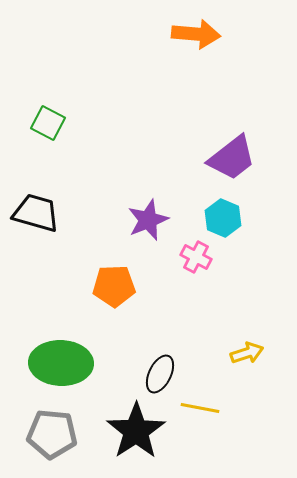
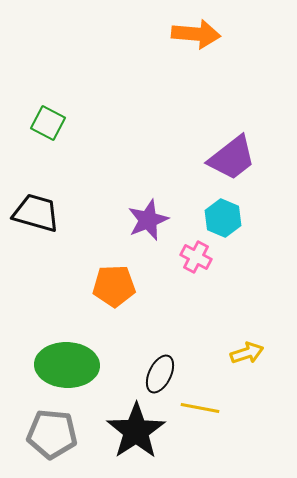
green ellipse: moved 6 px right, 2 px down
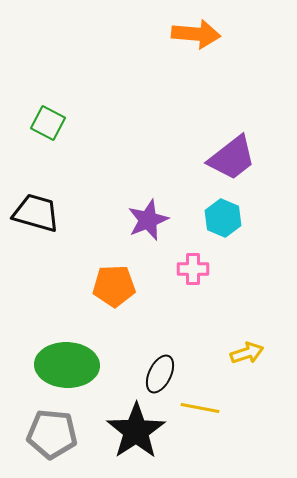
pink cross: moved 3 px left, 12 px down; rotated 28 degrees counterclockwise
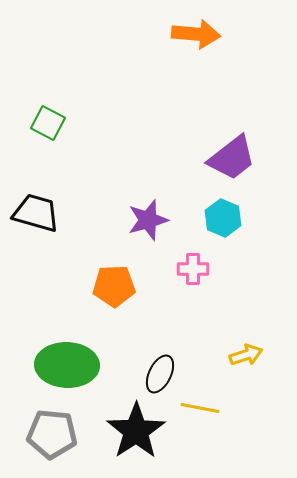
purple star: rotated 6 degrees clockwise
yellow arrow: moved 1 px left, 2 px down
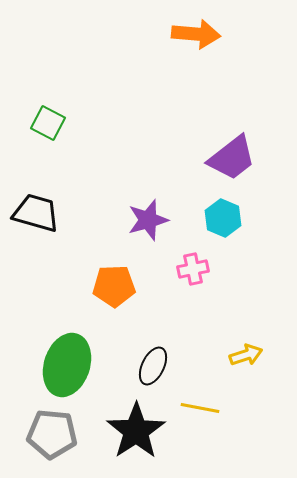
pink cross: rotated 12 degrees counterclockwise
green ellipse: rotated 74 degrees counterclockwise
black ellipse: moved 7 px left, 8 px up
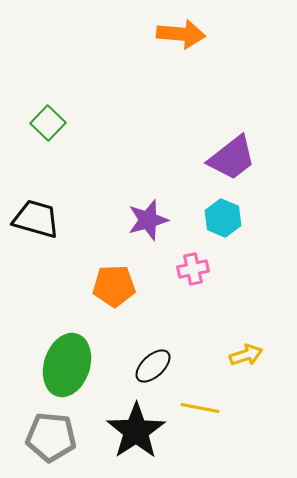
orange arrow: moved 15 px left
green square: rotated 16 degrees clockwise
black trapezoid: moved 6 px down
black ellipse: rotated 21 degrees clockwise
gray pentagon: moved 1 px left, 3 px down
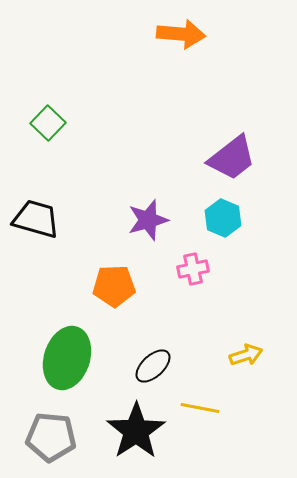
green ellipse: moved 7 px up
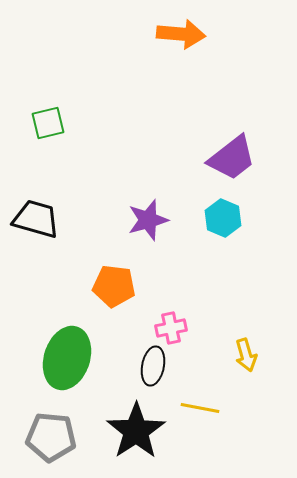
green square: rotated 32 degrees clockwise
pink cross: moved 22 px left, 59 px down
orange pentagon: rotated 9 degrees clockwise
yellow arrow: rotated 92 degrees clockwise
black ellipse: rotated 36 degrees counterclockwise
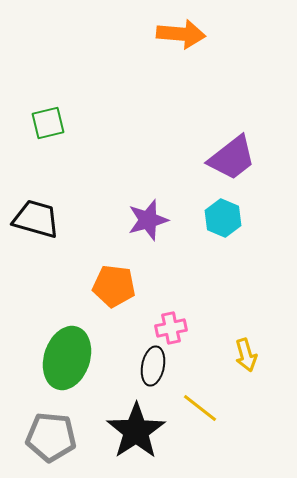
yellow line: rotated 27 degrees clockwise
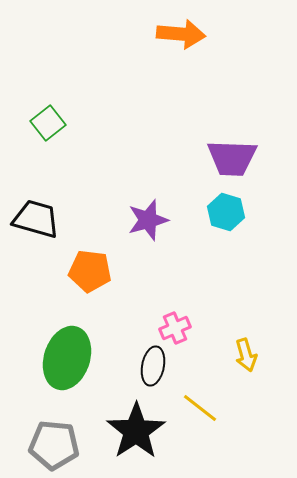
green square: rotated 24 degrees counterclockwise
purple trapezoid: rotated 40 degrees clockwise
cyan hexagon: moved 3 px right, 6 px up; rotated 6 degrees counterclockwise
orange pentagon: moved 24 px left, 15 px up
pink cross: moved 4 px right; rotated 12 degrees counterclockwise
gray pentagon: moved 3 px right, 8 px down
